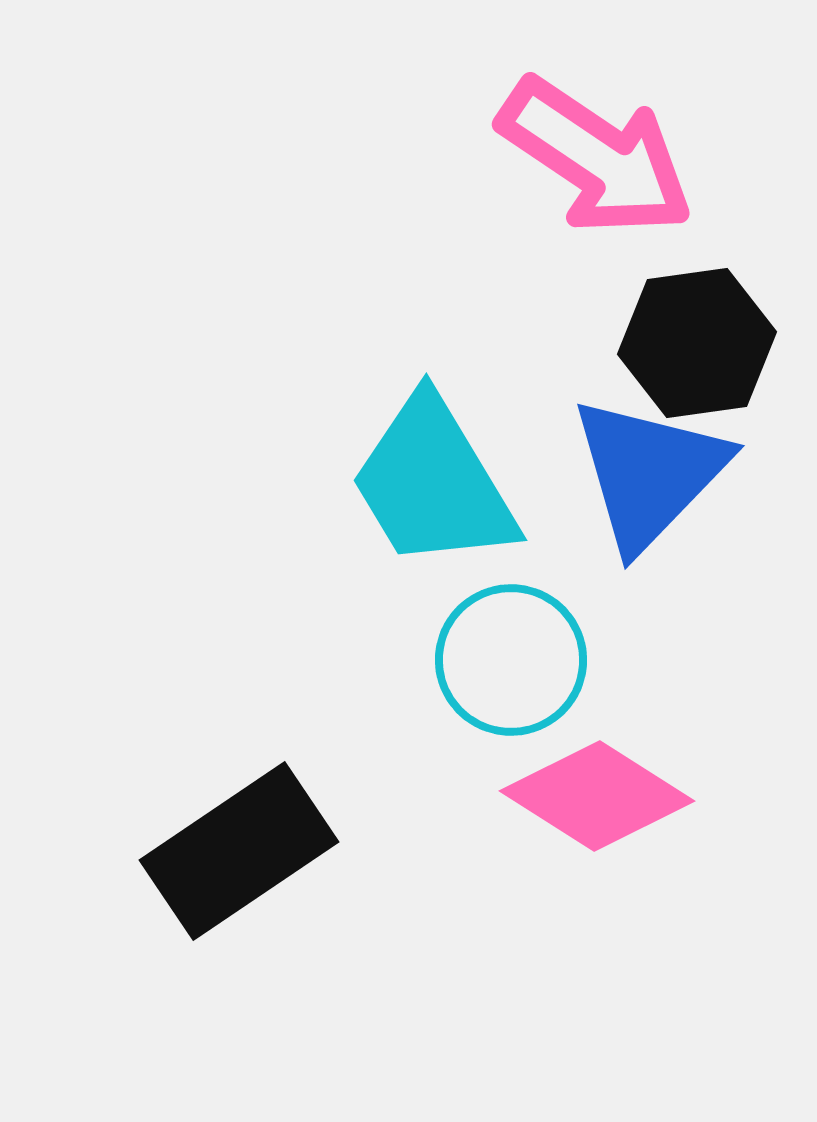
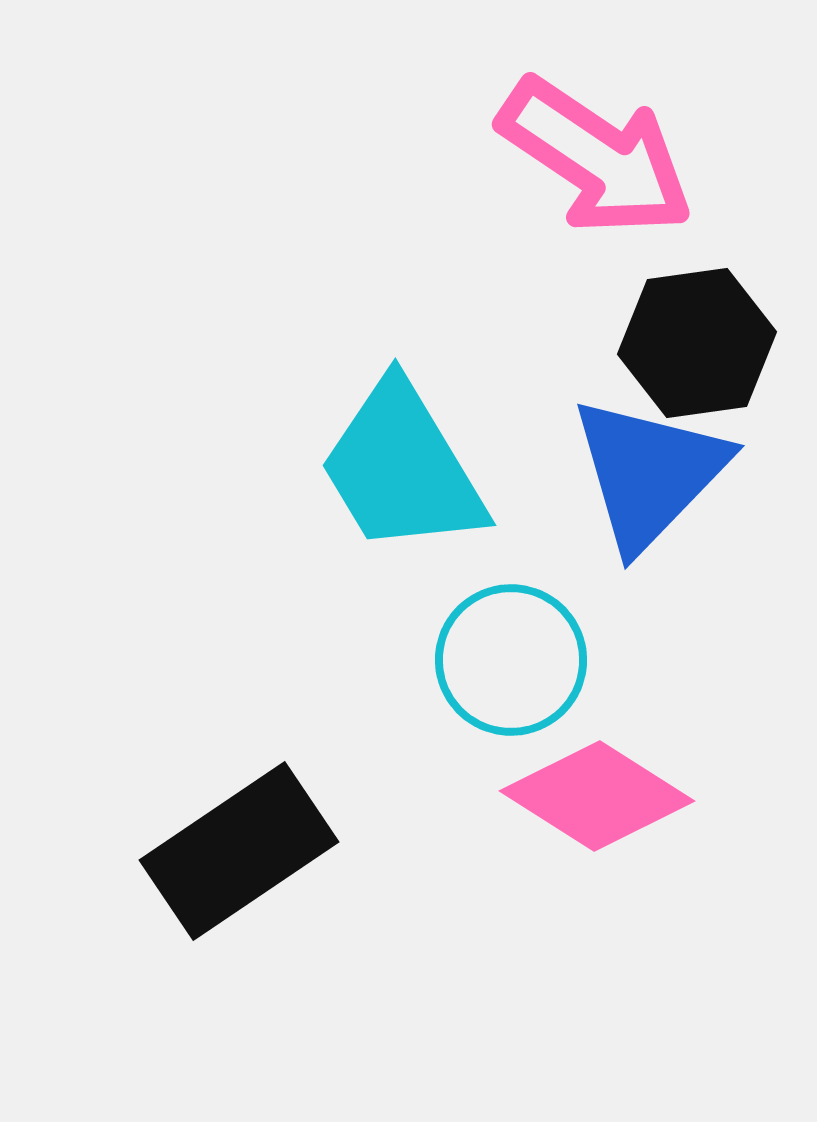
cyan trapezoid: moved 31 px left, 15 px up
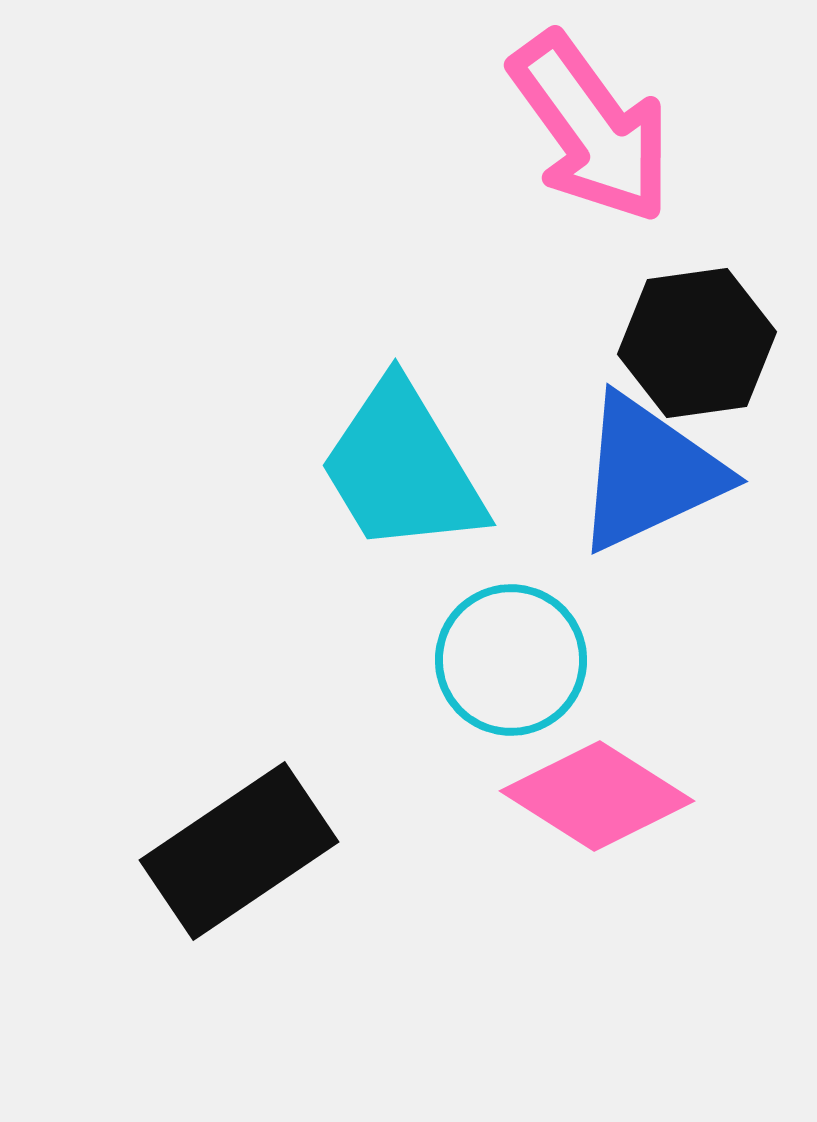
pink arrow: moved 5 px left, 29 px up; rotated 20 degrees clockwise
blue triangle: rotated 21 degrees clockwise
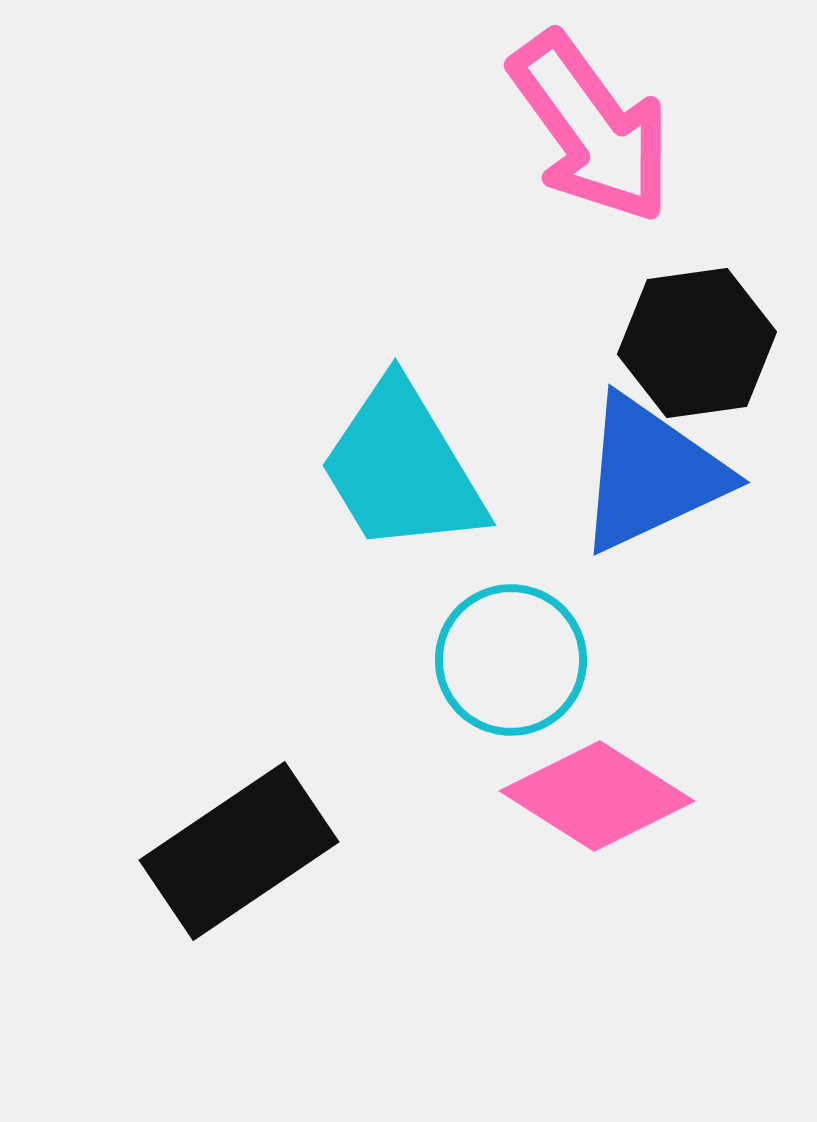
blue triangle: moved 2 px right, 1 px down
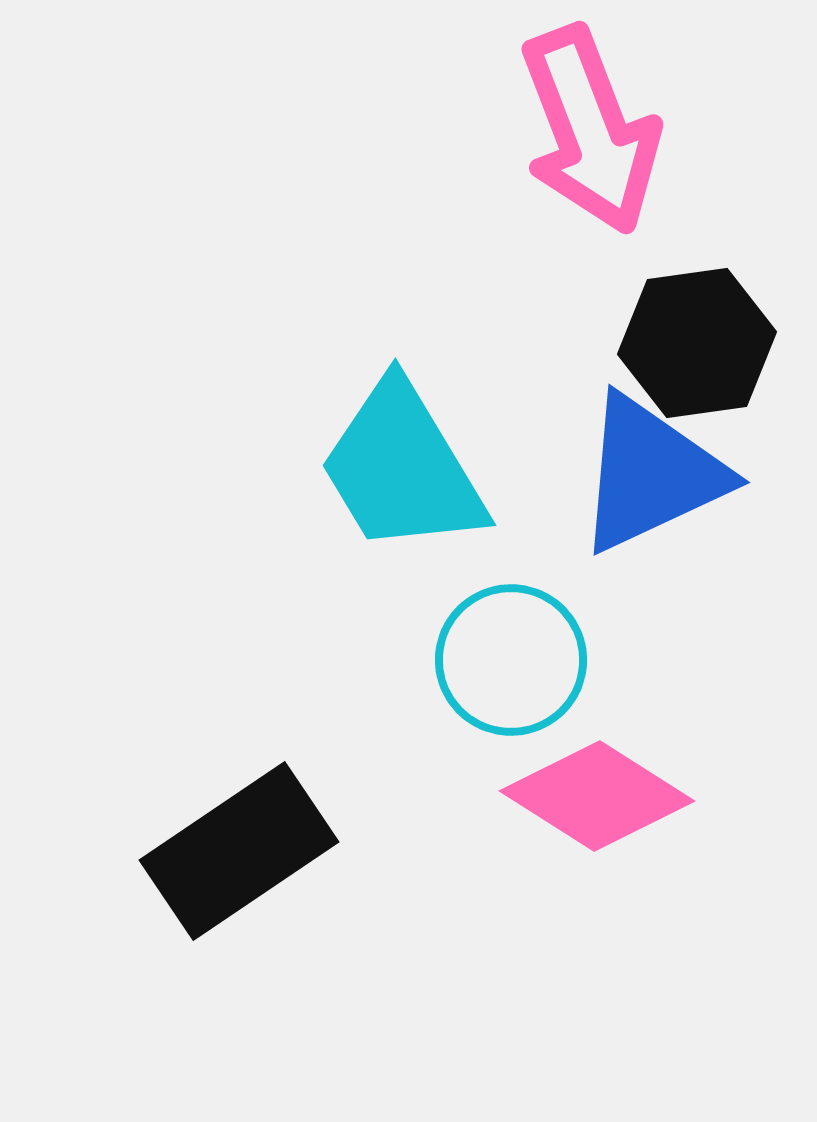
pink arrow: moved 1 px left, 2 px down; rotated 15 degrees clockwise
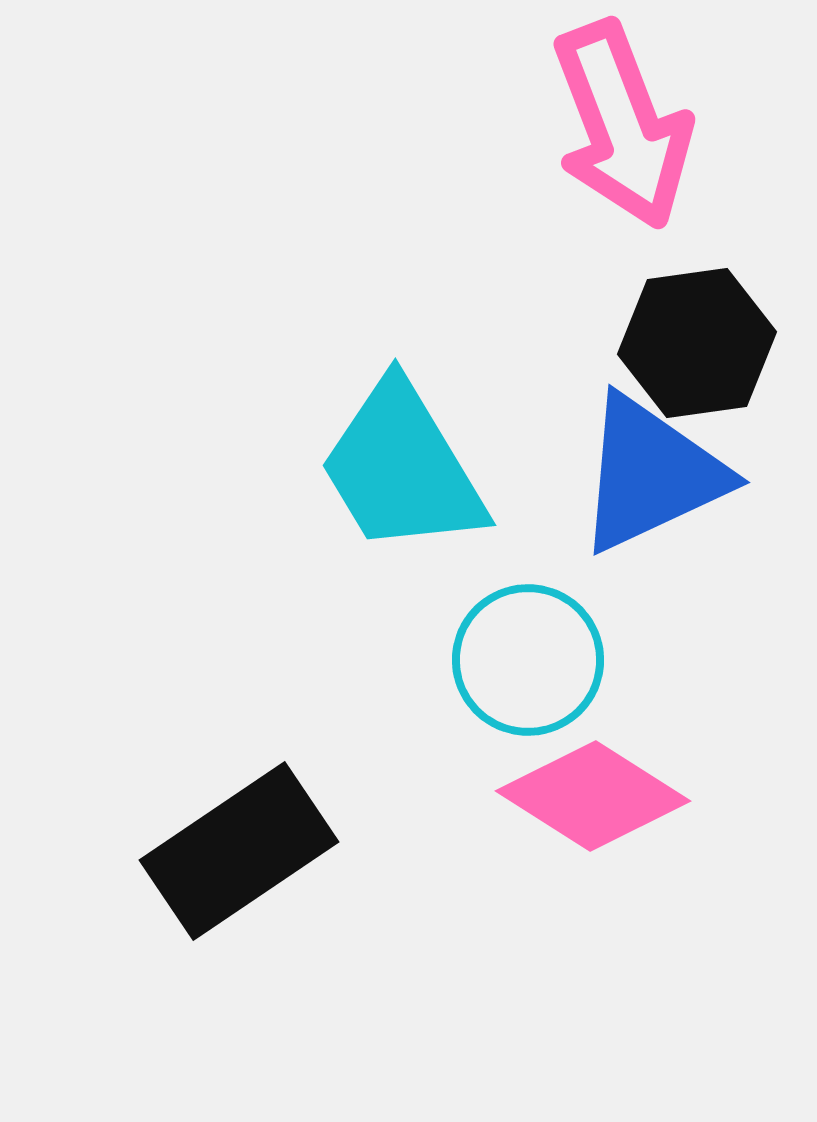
pink arrow: moved 32 px right, 5 px up
cyan circle: moved 17 px right
pink diamond: moved 4 px left
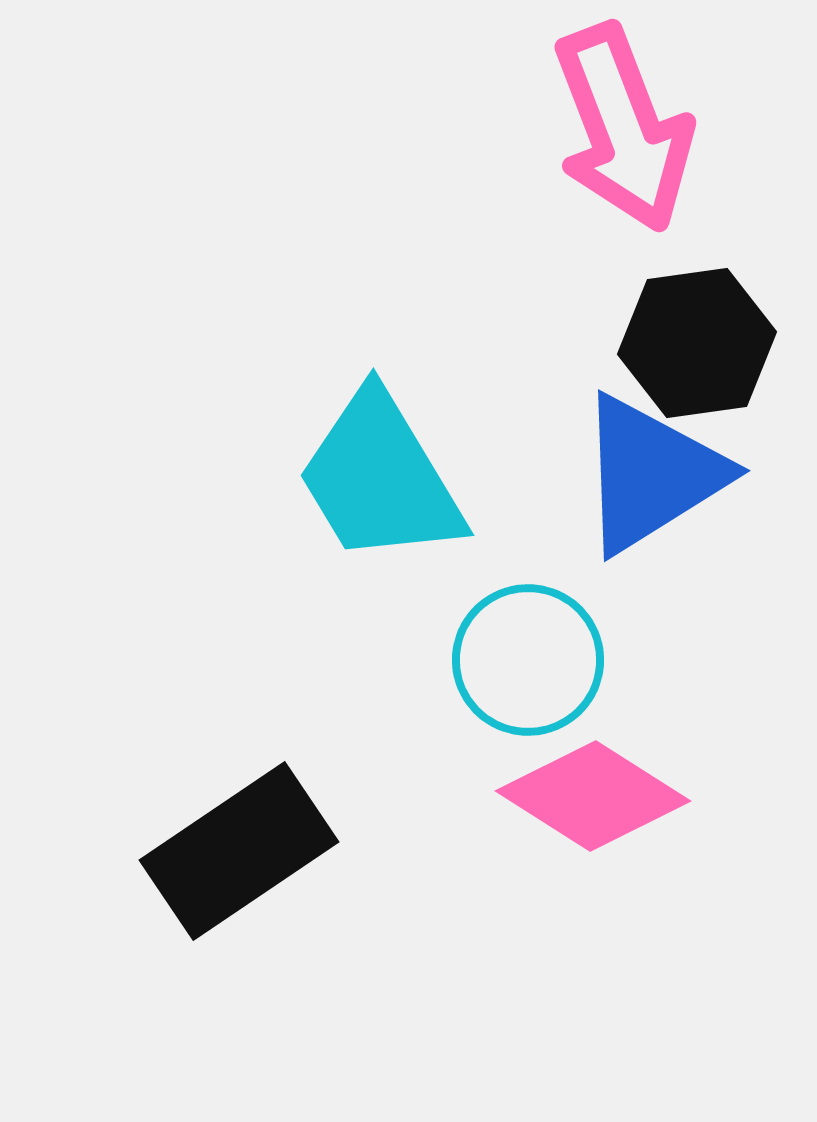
pink arrow: moved 1 px right, 3 px down
cyan trapezoid: moved 22 px left, 10 px down
blue triangle: rotated 7 degrees counterclockwise
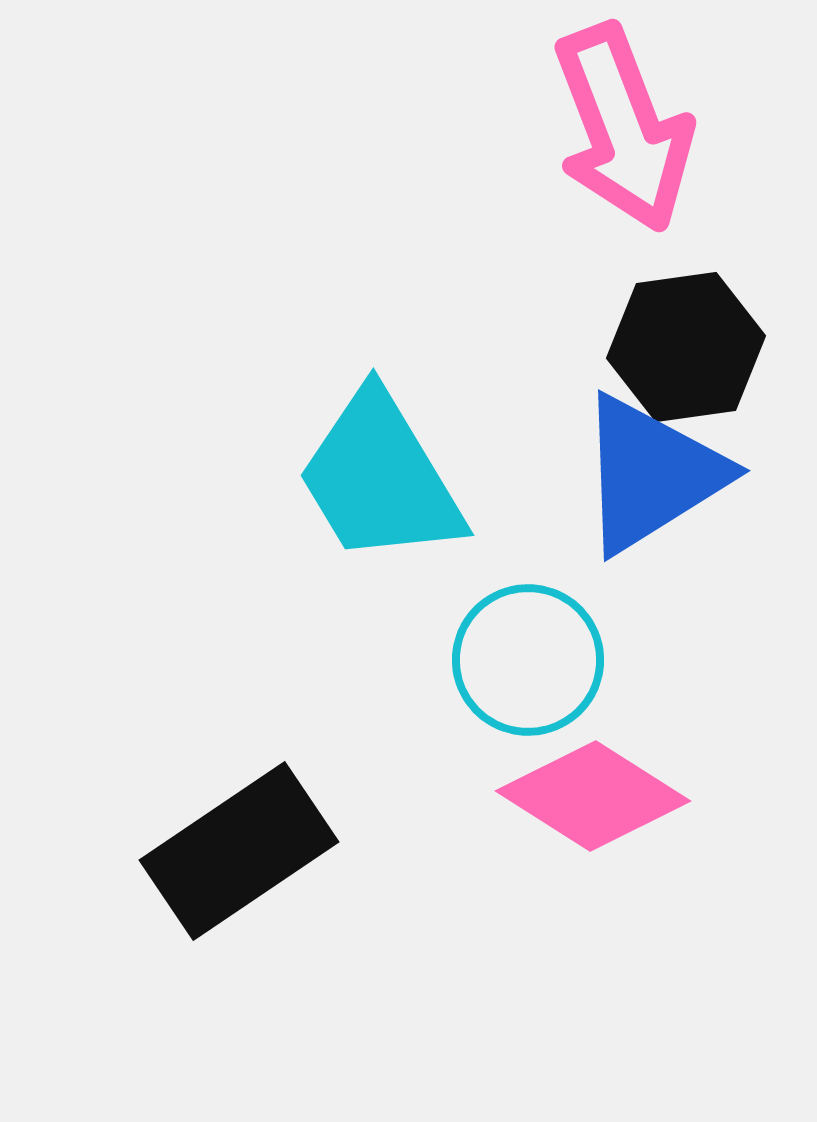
black hexagon: moved 11 px left, 4 px down
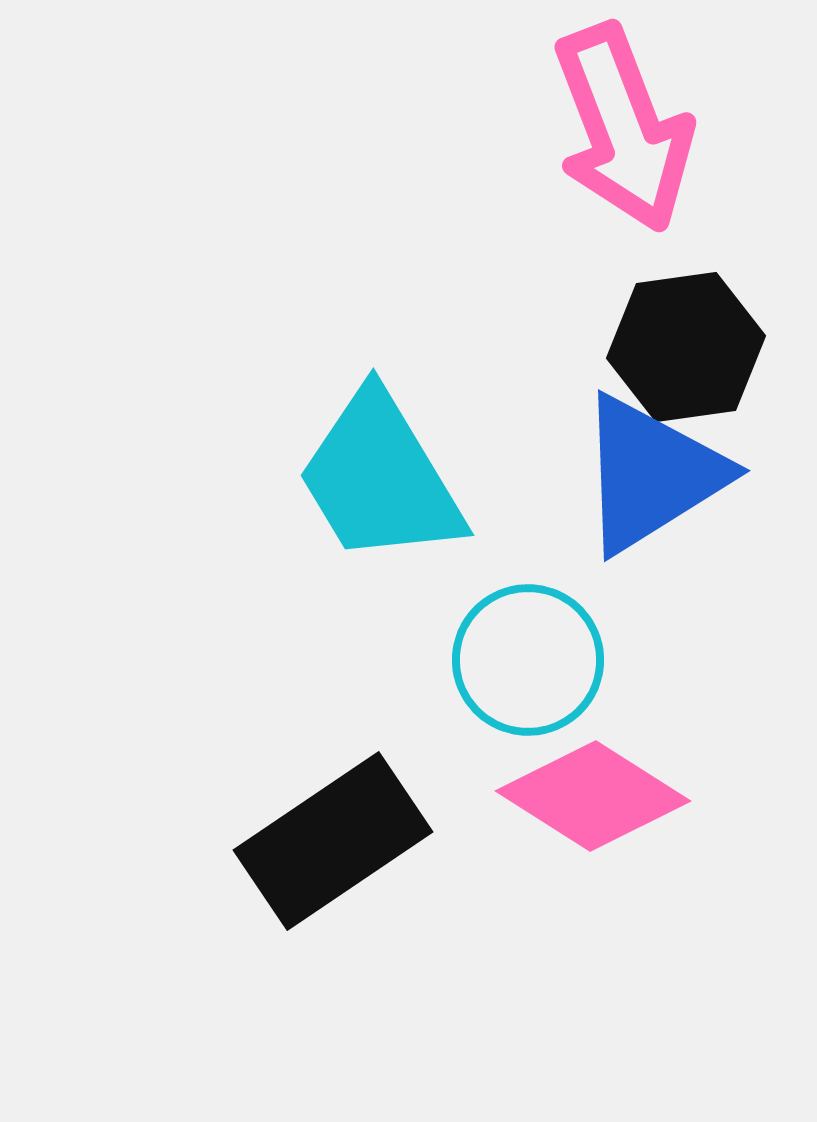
black rectangle: moved 94 px right, 10 px up
